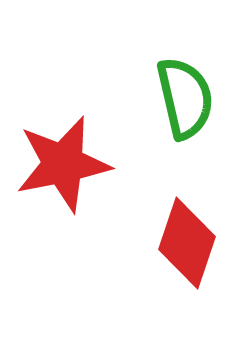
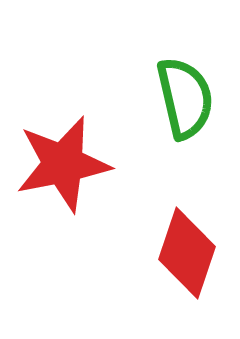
red diamond: moved 10 px down
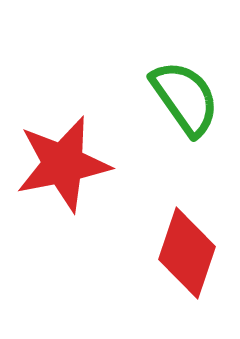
green semicircle: rotated 22 degrees counterclockwise
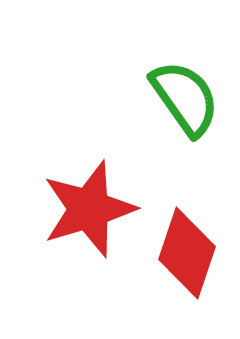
red star: moved 26 px right, 45 px down; rotated 6 degrees counterclockwise
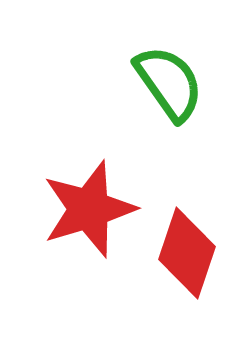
green semicircle: moved 16 px left, 15 px up
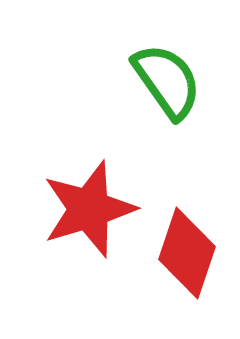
green semicircle: moved 2 px left, 2 px up
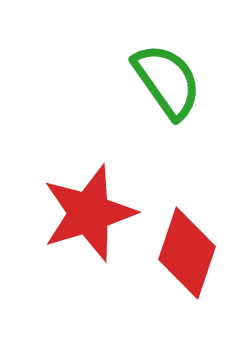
red star: moved 4 px down
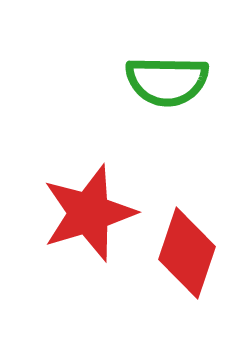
green semicircle: rotated 126 degrees clockwise
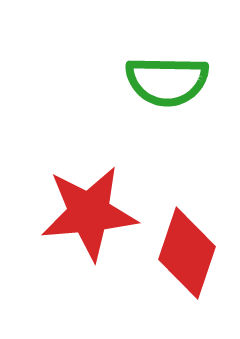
red star: rotated 12 degrees clockwise
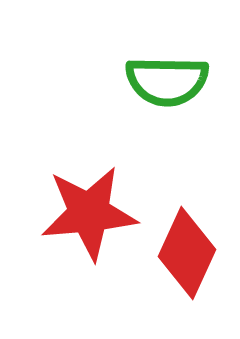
red diamond: rotated 6 degrees clockwise
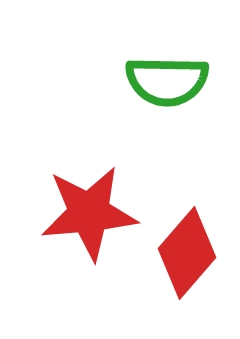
red diamond: rotated 16 degrees clockwise
